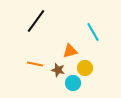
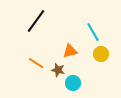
orange line: moved 1 px right, 1 px up; rotated 21 degrees clockwise
yellow circle: moved 16 px right, 14 px up
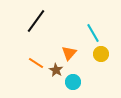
cyan line: moved 1 px down
orange triangle: moved 1 px left, 2 px down; rotated 35 degrees counterclockwise
brown star: moved 2 px left; rotated 16 degrees clockwise
cyan circle: moved 1 px up
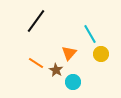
cyan line: moved 3 px left, 1 px down
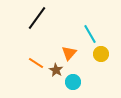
black line: moved 1 px right, 3 px up
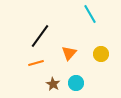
black line: moved 3 px right, 18 px down
cyan line: moved 20 px up
orange line: rotated 49 degrees counterclockwise
brown star: moved 3 px left, 14 px down
cyan circle: moved 3 px right, 1 px down
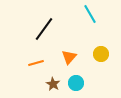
black line: moved 4 px right, 7 px up
orange triangle: moved 4 px down
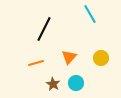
black line: rotated 10 degrees counterclockwise
yellow circle: moved 4 px down
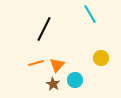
orange triangle: moved 12 px left, 8 px down
cyan circle: moved 1 px left, 3 px up
